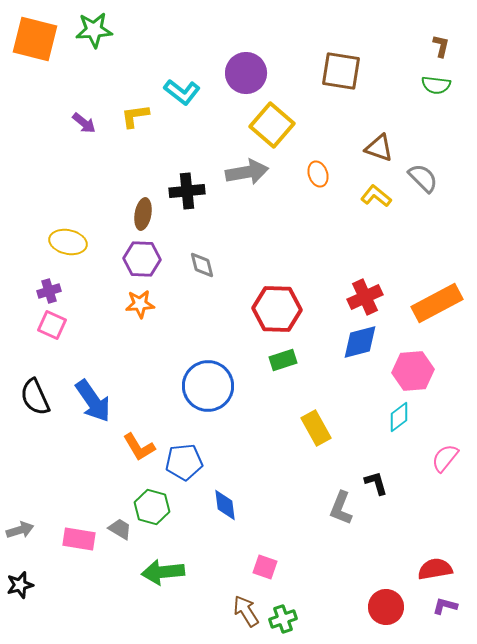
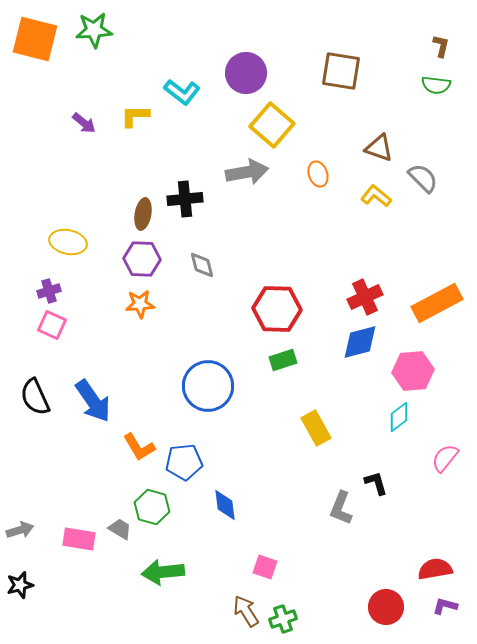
yellow L-shape at (135, 116): rotated 8 degrees clockwise
black cross at (187, 191): moved 2 px left, 8 px down
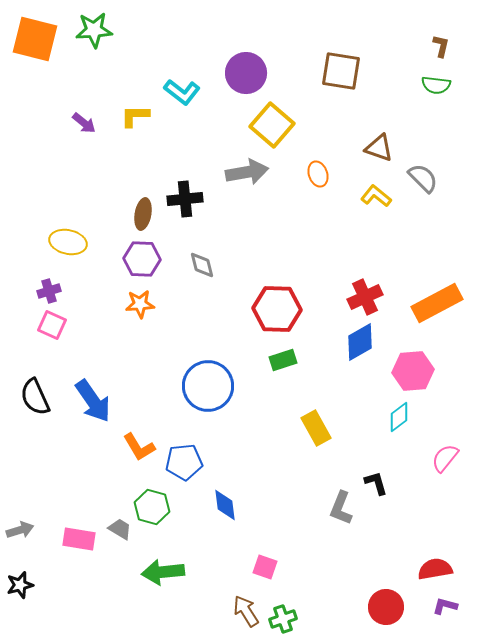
blue diamond at (360, 342): rotated 15 degrees counterclockwise
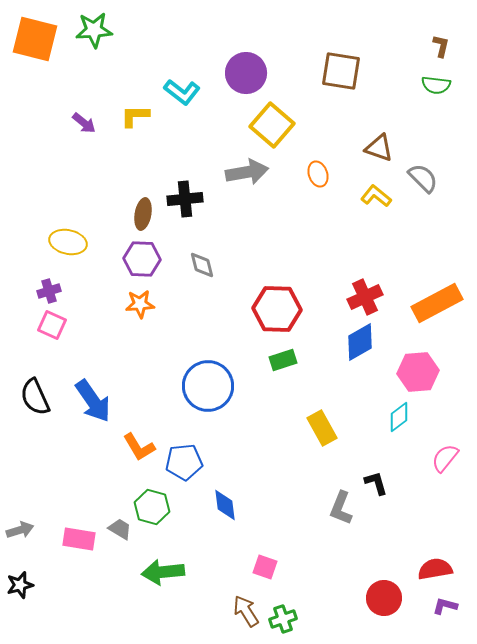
pink hexagon at (413, 371): moved 5 px right, 1 px down
yellow rectangle at (316, 428): moved 6 px right
red circle at (386, 607): moved 2 px left, 9 px up
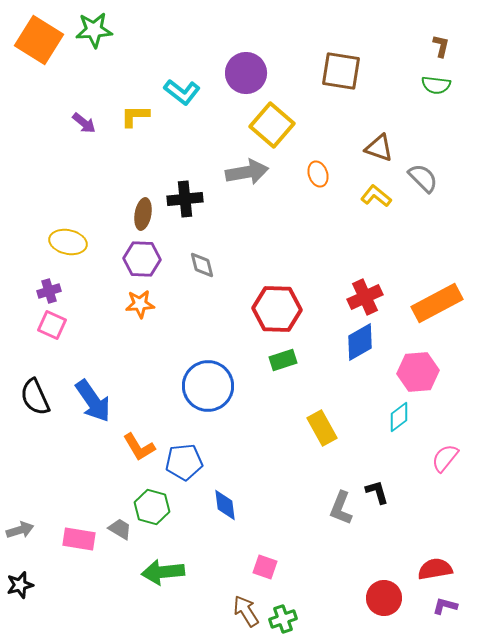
orange square at (35, 39): moved 4 px right, 1 px down; rotated 18 degrees clockwise
black L-shape at (376, 483): moved 1 px right, 9 px down
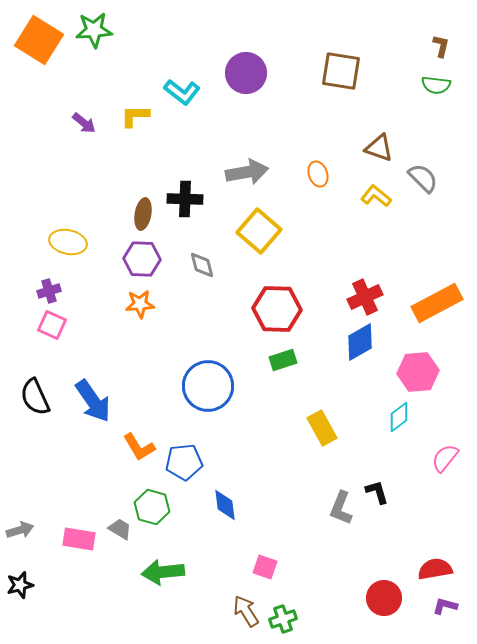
yellow square at (272, 125): moved 13 px left, 106 px down
black cross at (185, 199): rotated 8 degrees clockwise
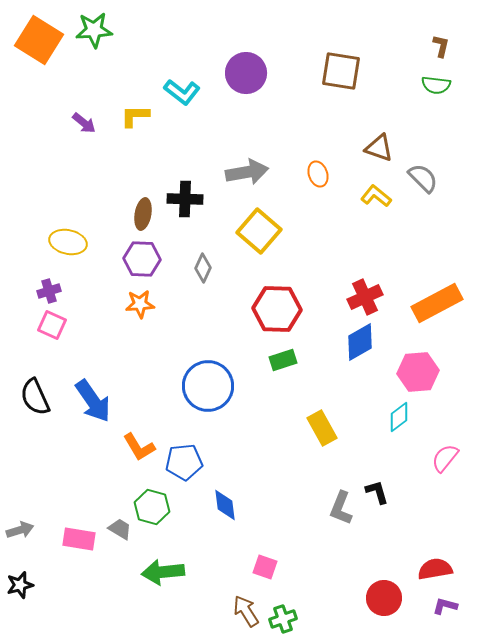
gray diamond at (202, 265): moved 1 px right, 3 px down; rotated 40 degrees clockwise
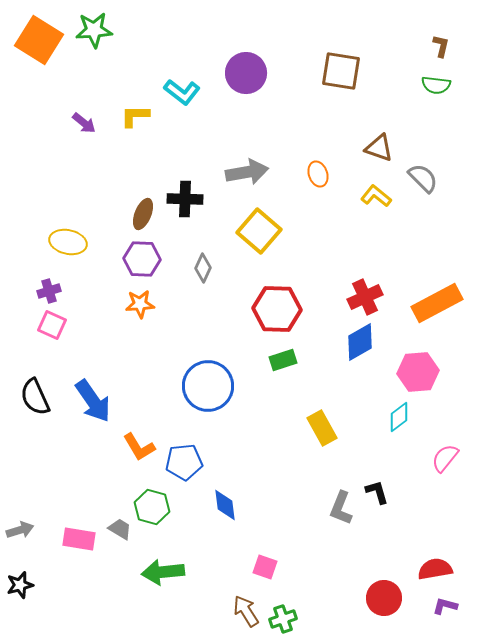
brown ellipse at (143, 214): rotated 12 degrees clockwise
